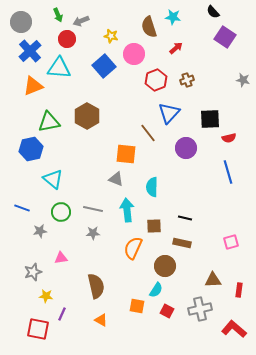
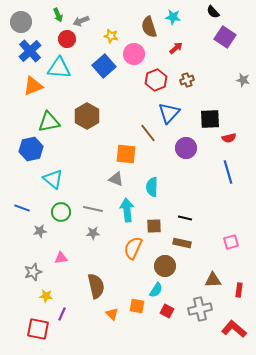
orange triangle at (101, 320): moved 11 px right, 6 px up; rotated 16 degrees clockwise
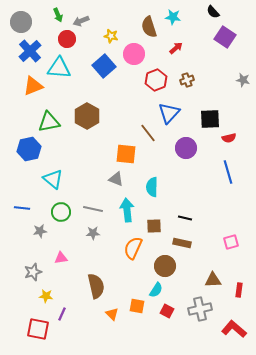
blue hexagon at (31, 149): moved 2 px left
blue line at (22, 208): rotated 14 degrees counterclockwise
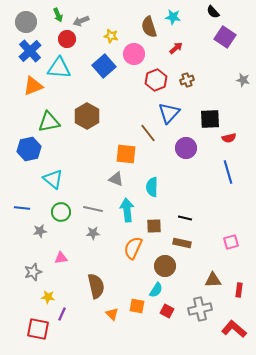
gray circle at (21, 22): moved 5 px right
yellow star at (46, 296): moved 2 px right, 1 px down
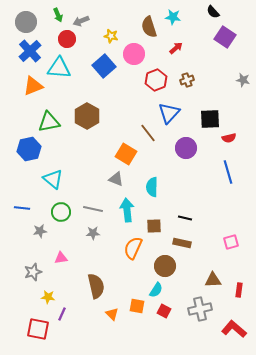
orange square at (126, 154): rotated 25 degrees clockwise
red square at (167, 311): moved 3 px left
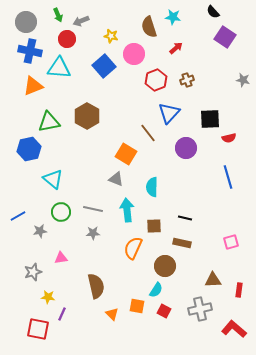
blue cross at (30, 51): rotated 35 degrees counterclockwise
blue line at (228, 172): moved 5 px down
blue line at (22, 208): moved 4 px left, 8 px down; rotated 35 degrees counterclockwise
